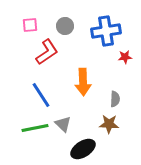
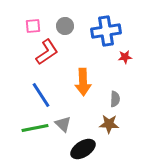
pink square: moved 3 px right, 1 px down
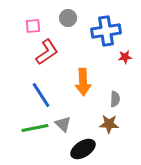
gray circle: moved 3 px right, 8 px up
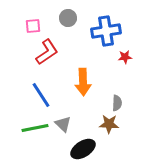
gray semicircle: moved 2 px right, 4 px down
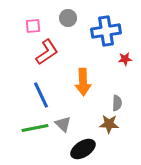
red star: moved 2 px down
blue line: rotated 8 degrees clockwise
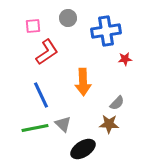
gray semicircle: rotated 42 degrees clockwise
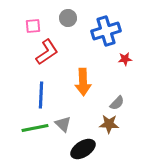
blue cross: rotated 8 degrees counterclockwise
blue line: rotated 28 degrees clockwise
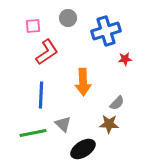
green line: moved 2 px left, 5 px down
